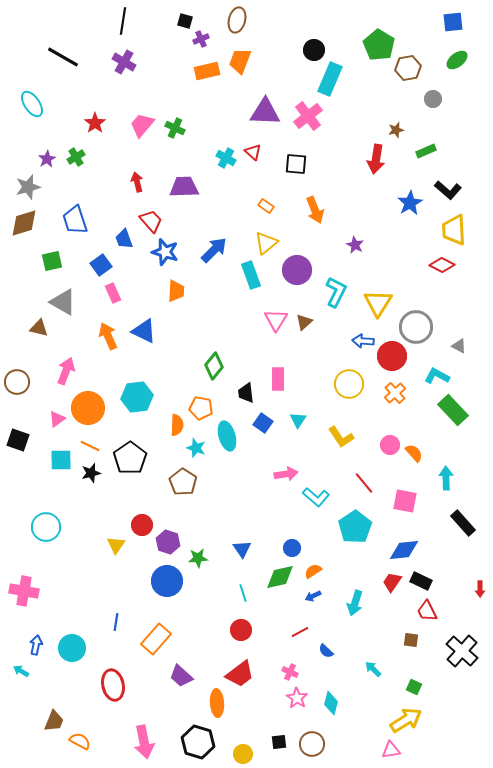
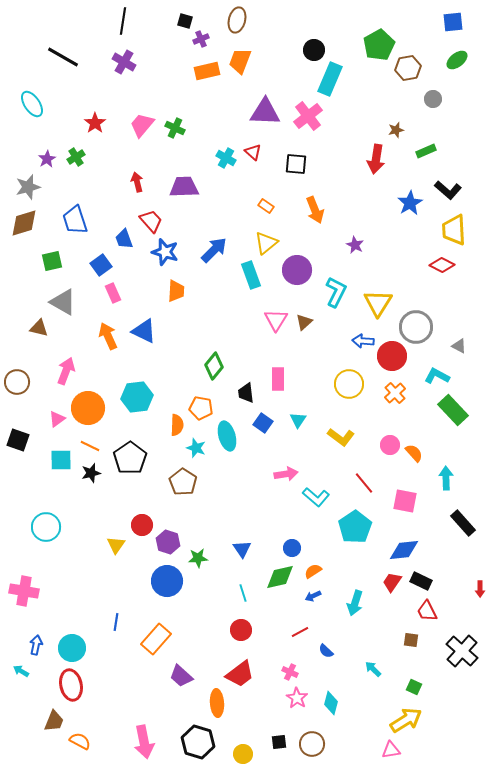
green pentagon at (379, 45): rotated 12 degrees clockwise
yellow L-shape at (341, 437): rotated 20 degrees counterclockwise
red ellipse at (113, 685): moved 42 px left
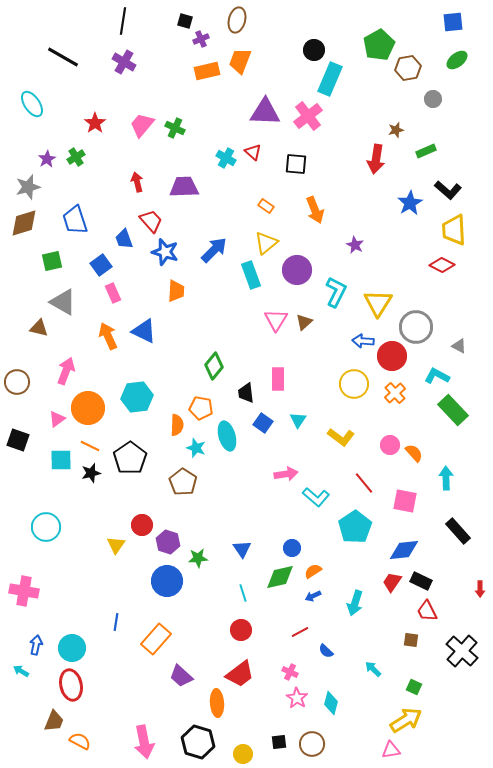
yellow circle at (349, 384): moved 5 px right
black rectangle at (463, 523): moved 5 px left, 8 px down
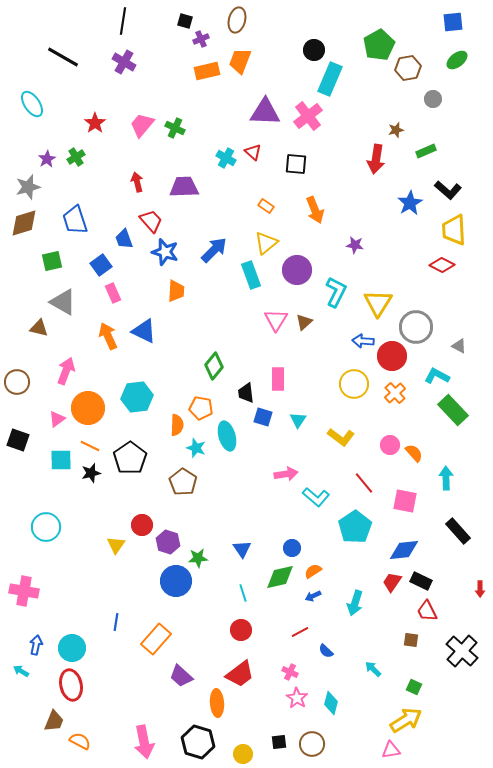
purple star at (355, 245): rotated 18 degrees counterclockwise
blue square at (263, 423): moved 6 px up; rotated 18 degrees counterclockwise
blue circle at (167, 581): moved 9 px right
